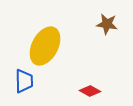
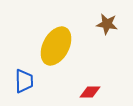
yellow ellipse: moved 11 px right
red diamond: moved 1 px down; rotated 30 degrees counterclockwise
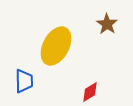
brown star: rotated 25 degrees clockwise
red diamond: rotated 30 degrees counterclockwise
